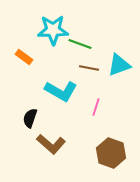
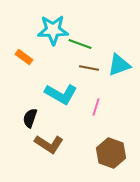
cyan L-shape: moved 3 px down
brown L-shape: moved 2 px left; rotated 8 degrees counterclockwise
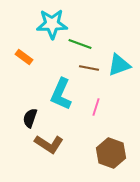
cyan star: moved 1 px left, 6 px up
cyan L-shape: rotated 84 degrees clockwise
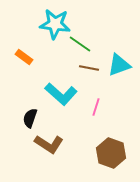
cyan star: moved 3 px right; rotated 8 degrees clockwise
green line: rotated 15 degrees clockwise
cyan L-shape: rotated 72 degrees counterclockwise
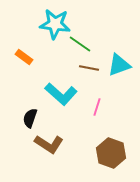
pink line: moved 1 px right
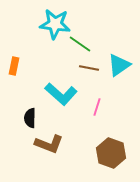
orange rectangle: moved 10 px left, 9 px down; rotated 66 degrees clockwise
cyan triangle: rotated 15 degrees counterclockwise
black semicircle: rotated 18 degrees counterclockwise
brown L-shape: rotated 12 degrees counterclockwise
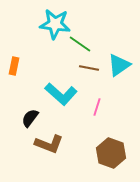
black semicircle: rotated 36 degrees clockwise
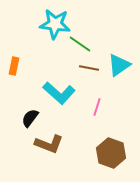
cyan L-shape: moved 2 px left, 1 px up
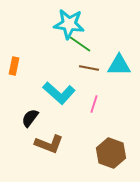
cyan star: moved 14 px right
cyan triangle: rotated 35 degrees clockwise
pink line: moved 3 px left, 3 px up
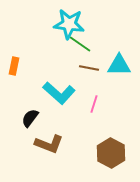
brown hexagon: rotated 8 degrees clockwise
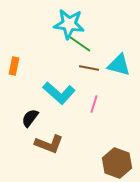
cyan triangle: rotated 15 degrees clockwise
brown hexagon: moved 6 px right, 10 px down; rotated 8 degrees counterclockwise
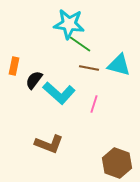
black semicircle: moved 4 px right, 38 px up
